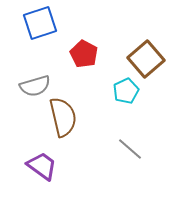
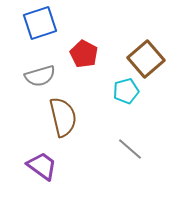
gray semicircle: moved 5 px right, 10 px up
cyan pentagon: rotated 10 degrees clockwise
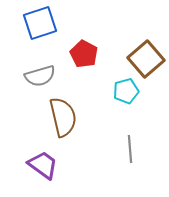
gray line: rotated 44 degrees clockwise
purple trapezoid: moved 1 px right, 1 px up
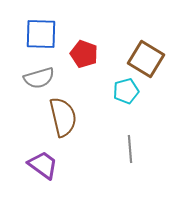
blue square: moved 1 px right, 11 px down; rotated 20 degrees clockwise
red pentagon: rotated 8 degrees counterclockwise
brown square: rotated 18 degrees counterclockwise
gray semicircle: moved 1 px left, 2 px down
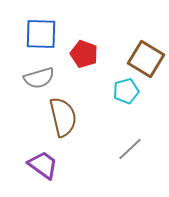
gray line: rotated 52 degrees clockwise
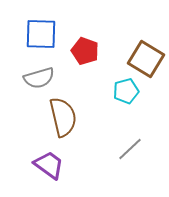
red pentagon: moved 1 px right, 3 px up
purple trapezoid: moved 6 px right
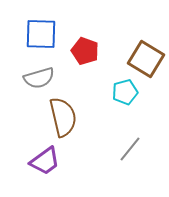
cyan pentagon: moved 1 px left, 1 px down
gray line: rotated 8 degrees counterclockwise
purple trapezoid: moved 4 px left, 4 px up; rotated 108 degrees clockwise
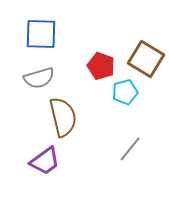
red pentagon: moved 16 px right, 15 px down
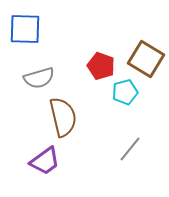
blue square: moved 16 px left, 5 px up
